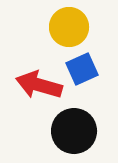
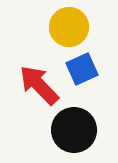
red arrow: rotated 30 degrees clockwise
black circle: moved 1 px up
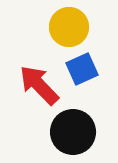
black circle: moved 1 px left, 2 px down
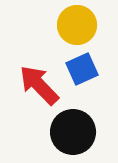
yellow circle: moved 8 px right, 2 px up
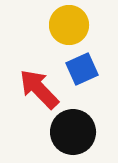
yellow circle: moved 8 px left
red arrow: moved 4 px down
